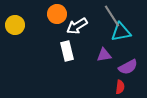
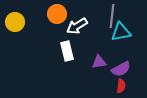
gray line: rotated 40 degrees clockwise
yellow circle: moved 3 px up
purple triangle: moved 5 px left, 7 px down
purple semicircle: moved 7 px left, 2 px down
red semicircle: moved 1 px right, 1 px up
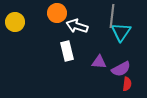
orange circle: moved 1 px up
white arrow: rotated 50 degrees clockwise
cyan triangle: rotated 45 degrees counterclockwise
purple triangle: rotated 14 degrees clockwise
red semicircle: moved 6 px right, 2 px up
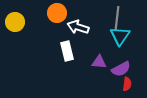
gray line: moved 5 px right, 2 px down
white arrow: moved 1 px right, 1 px down
cyan triangle: moved 1 px left, 4 px down
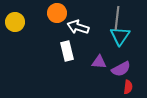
red semicircle: moved 1 px right, 3 px down
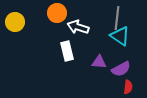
cyan triangle: rotated 30 degrees counterclockwise
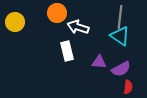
gray line: moved 3 px right, 1 px up
